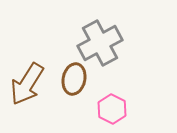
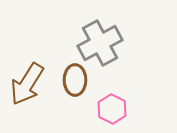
brown ellipse: moved 1 px right, 1 px down; rotated 12 degrees counterclockwise
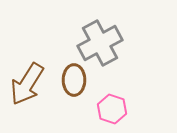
brown ellipse: moved 1 px left
pink hexagon: rotated 8 degrees counterclockwise
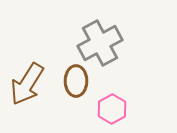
brown ellipse: moved 2 px right, 1 px down
pink hexagon: rotated 12 degrees clockwise
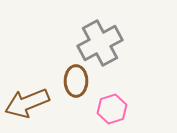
brown arrow: moved 19 px down; rotated 36 degrees clockwise
pink hexagon: rotated 12 degrees clockwise
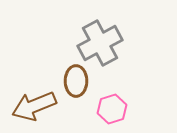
brown arrow: moved 7 px right, 3 px down
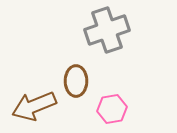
gray cross: moved 7 px right, 13 px up; rotated 9 degrees clockwise
pink hexagon: rotated 8 degrees clockwise
